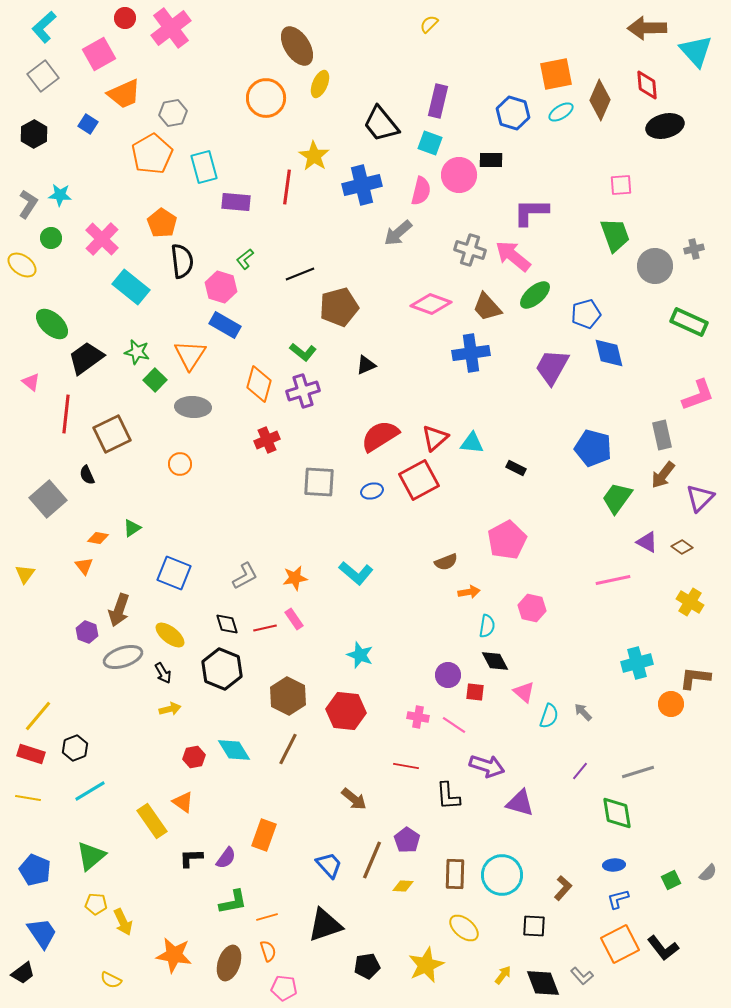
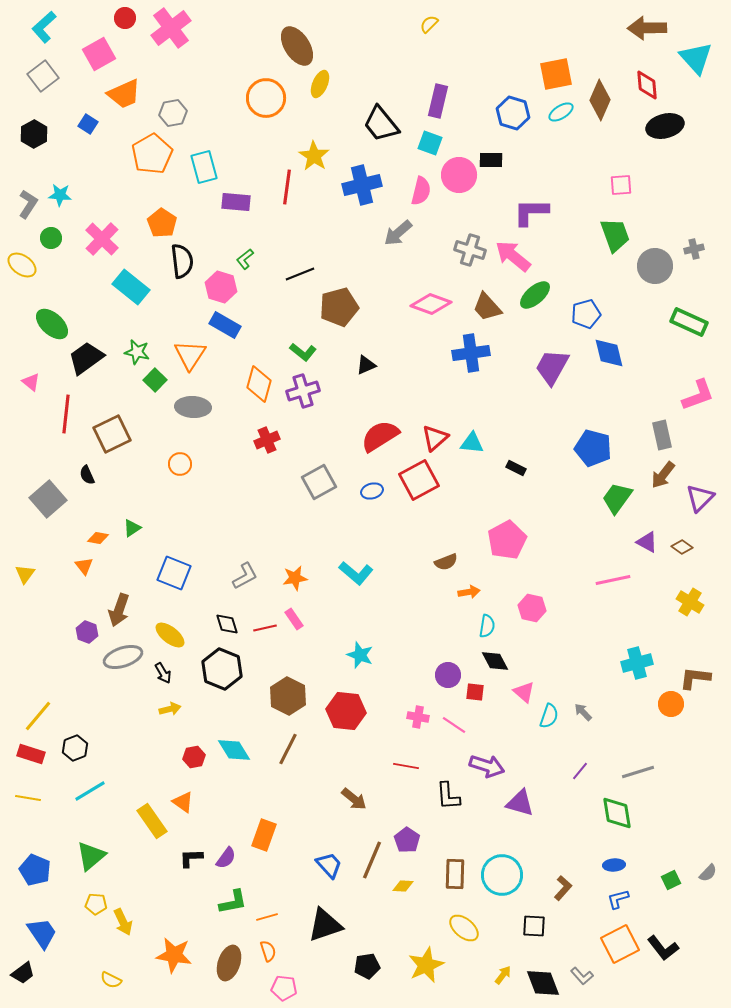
cyan triangle at (696, 51): moved 7 px down
gray square at (319, 482): rotated 32 degrees counterclockwise
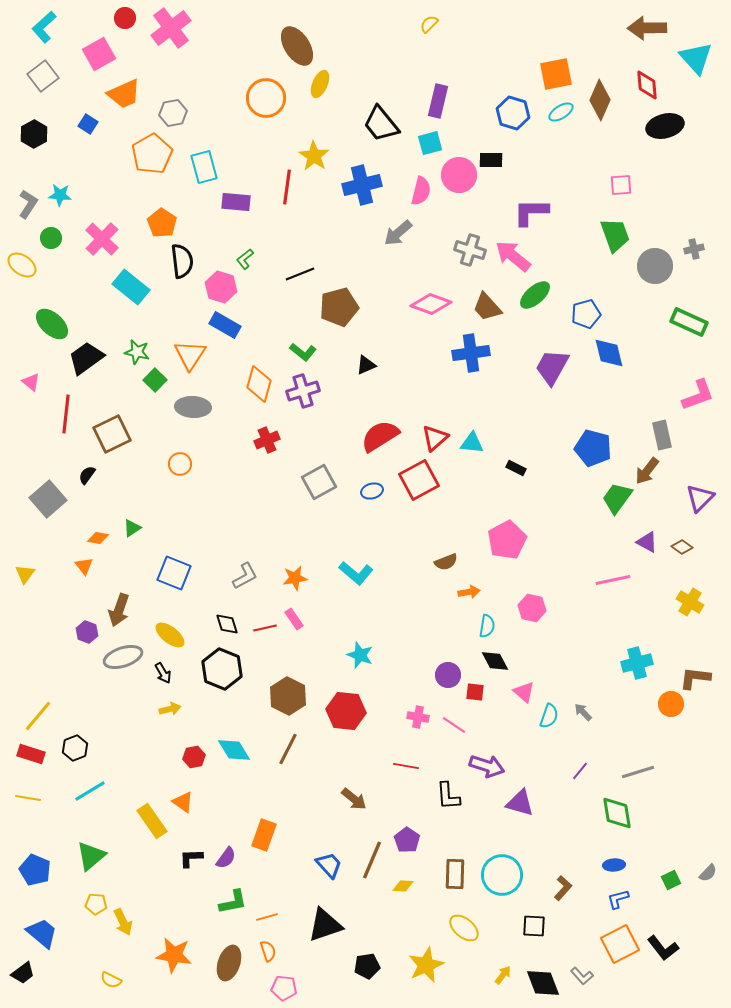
cyan square at (430, 143): rotated 35 degrees counterclockwise
black semicircle at (87, 475): rotated 60 degrees clockwise
brown arrow at (663, 475): moved 16 px left, 4 px up
blue trapezoid at (42, 933): rotated 16 degrees counterclockwise
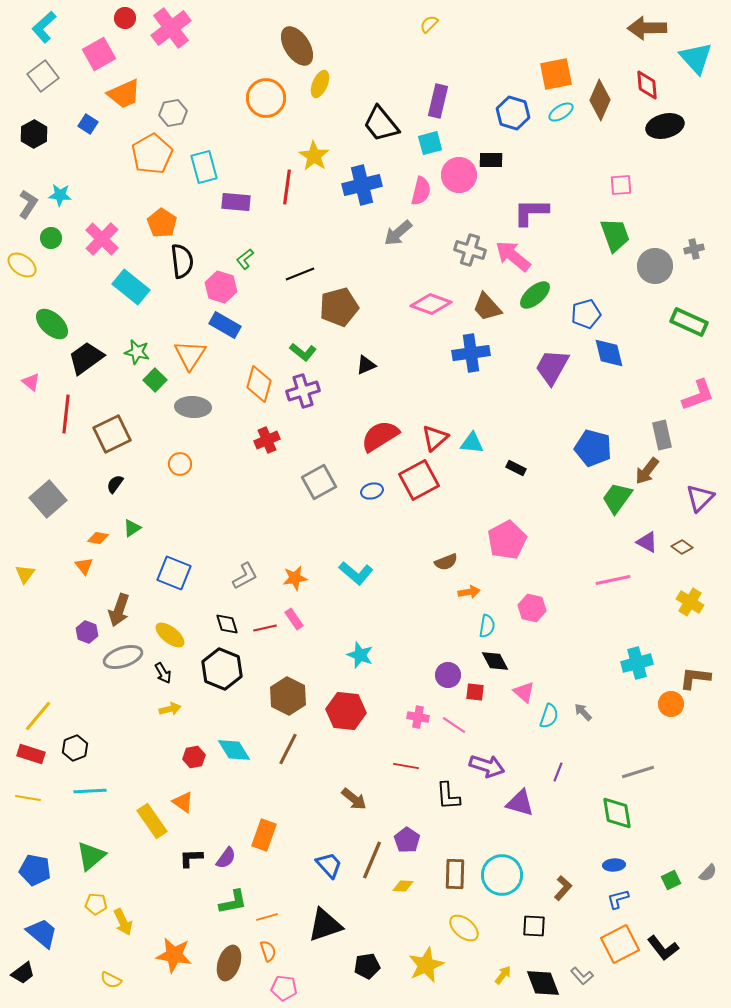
black semicircle at (87, 475): moved 28 px right, 9 px down
purple line at (580, 771): moved 22 px left, 1 px down; rotated 18 degrees counterclockwise
cyan line at (90, 791): rotated 28 degrees clockwise
blue pentagon at (35, 870): rotated 12 degrees counterclockwise
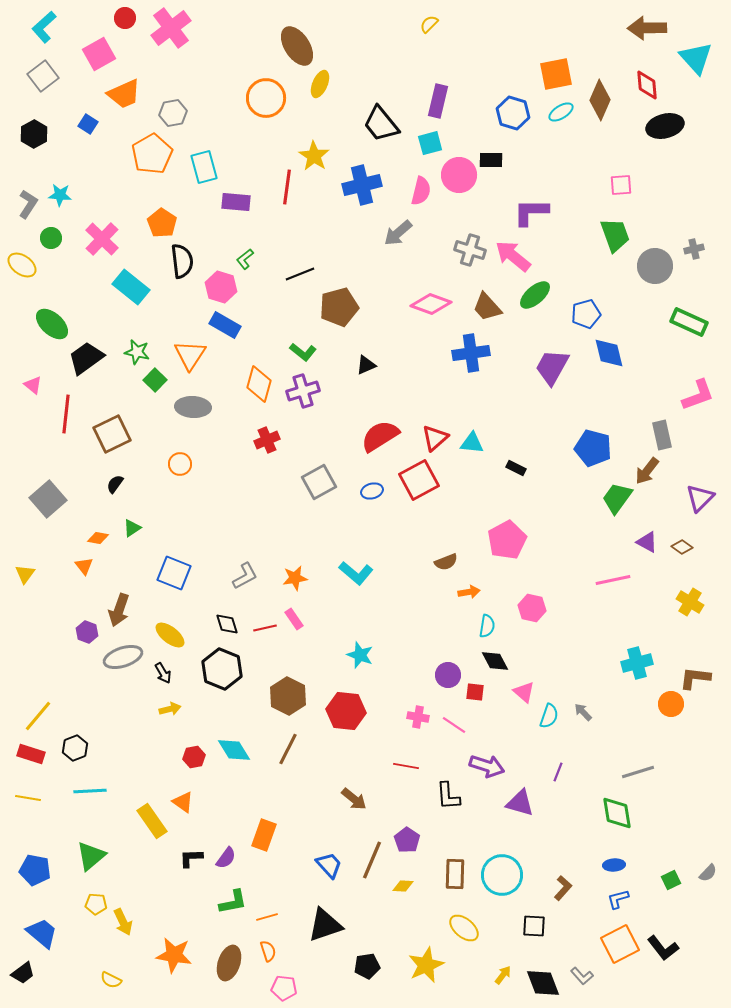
pink triangle at (31, 382): moved 2 px right, 3 px down
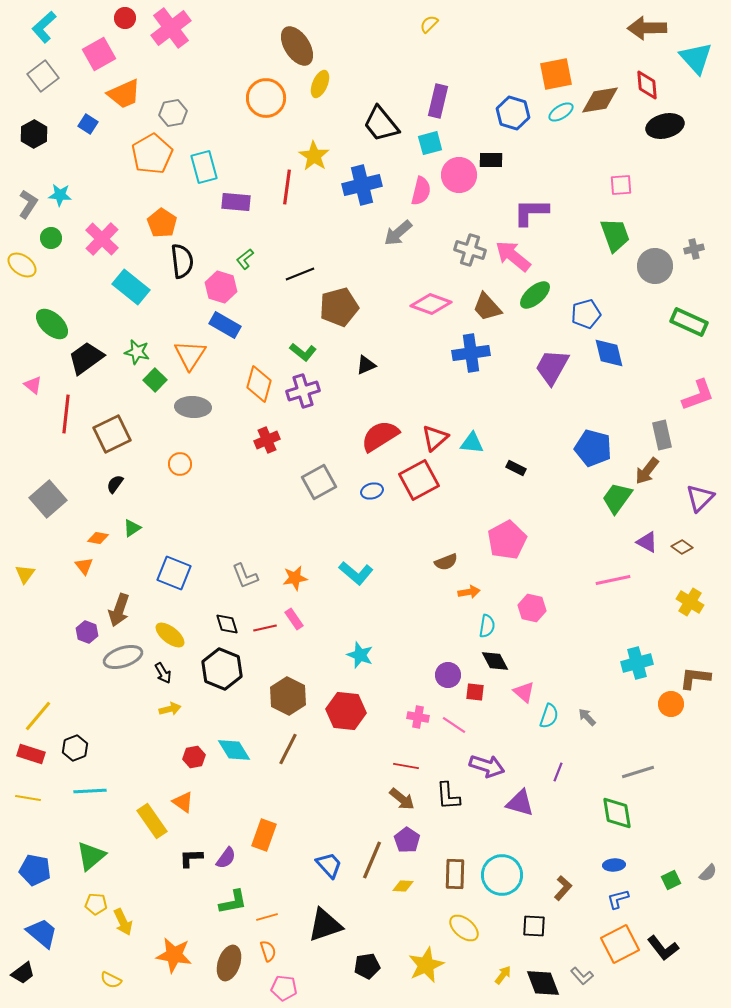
brown diamond at (600, 100): rotated 57 degrees clockwise
gray L-shape at (245, 576): rotated 96 degrees clockwise
gray arrow at (583, 712): moved 4 px right, 5 px down
brown arrow at (354, 799): moved 48 px right
